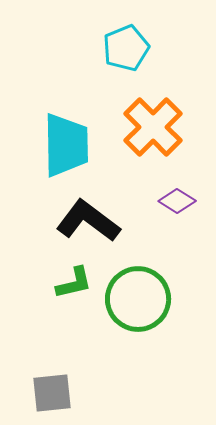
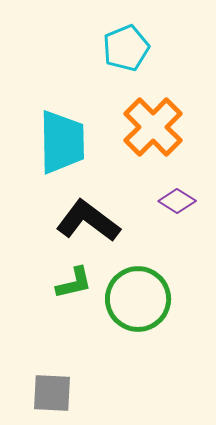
cyan trapezoid: moved 4 px left, 3 px up
gray square: rotated 9 degrees clockwise
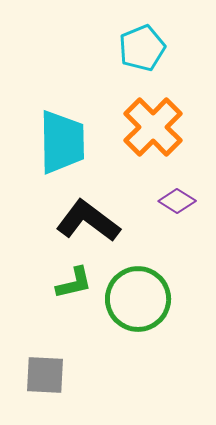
cyan pentagon: moved 16 px right
gray square: moved 7 px left, 18 px up
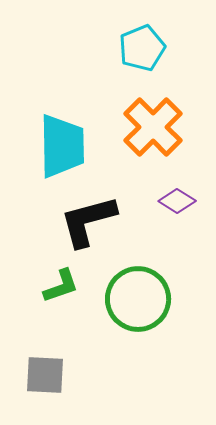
cyan trapezoid: moved 4 px down
black L-shape: rotated 52 degrees counterclockwise
green L-shape: moved 13 px left, 3 px down; rotated 6 degrees counterclockwise
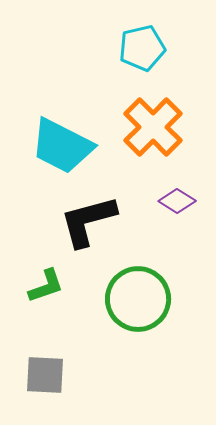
cyan pentagon: rotated 9 degrees clockwise
cyan trapezoid: rotated 118 degrees clockwise
green L-shape: moved 15 px left
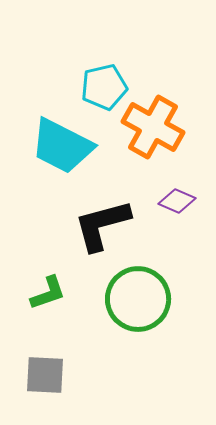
cyan pentagon: moved 38 px left, 39 px down
orange cross: rotated 16 degrees counterclockwise
purple diamond: rotated 9 degrees counterclockwise
black L-shape: moved 14 px right, 4 px down
green L-shape: moved 2 px right, 7 px down
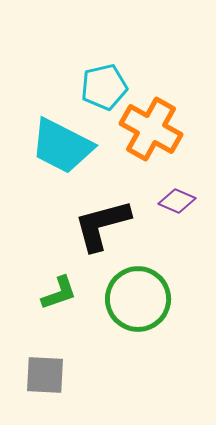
orange cross: moved 2 px left, 2 px down
green L-shape: moved 11 px right
